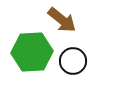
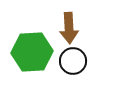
brown arrow: moved 7 px right, 8 px down; rotated 48 degrees clockwise
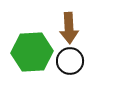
black circle: moved 3 px left
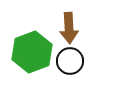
green hexagon: rotated 18 degrees counterclockwise
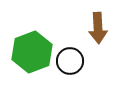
brown arrow: moved 29 px right
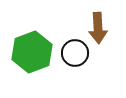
black circle: moved 5 px right, 8 px up
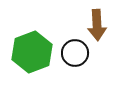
brown arrow: moved 1 px left, 3 px up
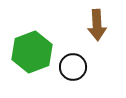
black circle: moved 2 px left, 14 px down
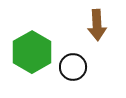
green hexagon: rotated 9 degrees counterclockwise
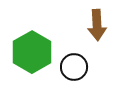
black circle: moved 1 px right
